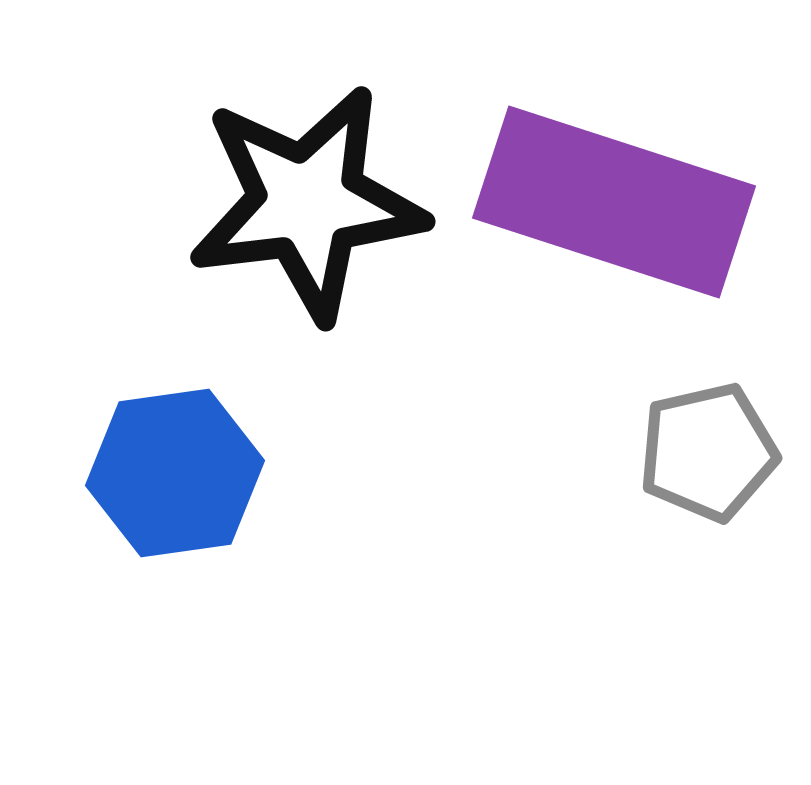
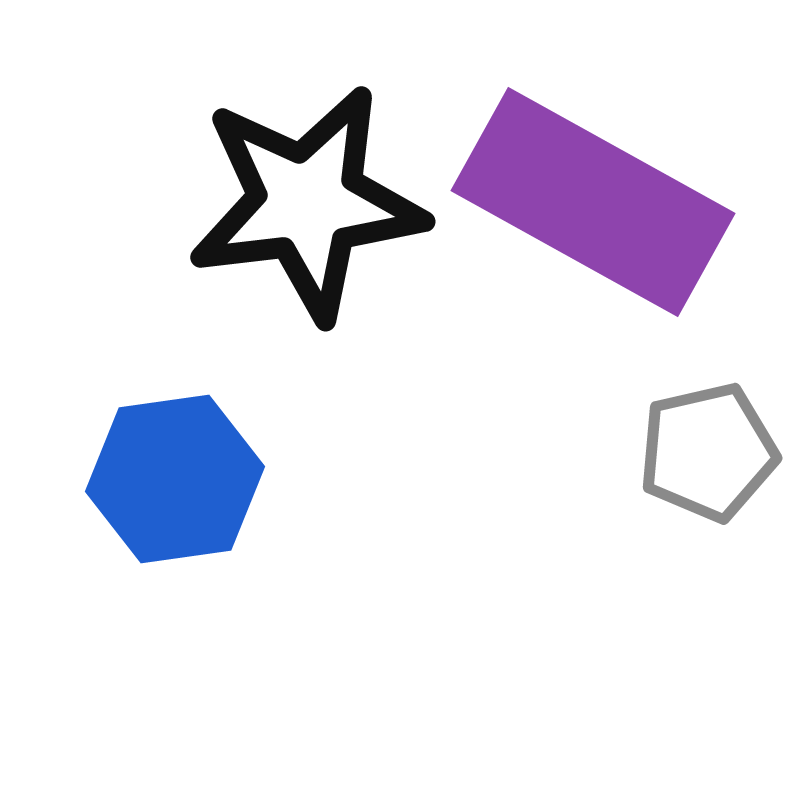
purple rectangle: moved 21 px left; rotated 11 degrees clockwise
blue hexagon: moved 6 px down
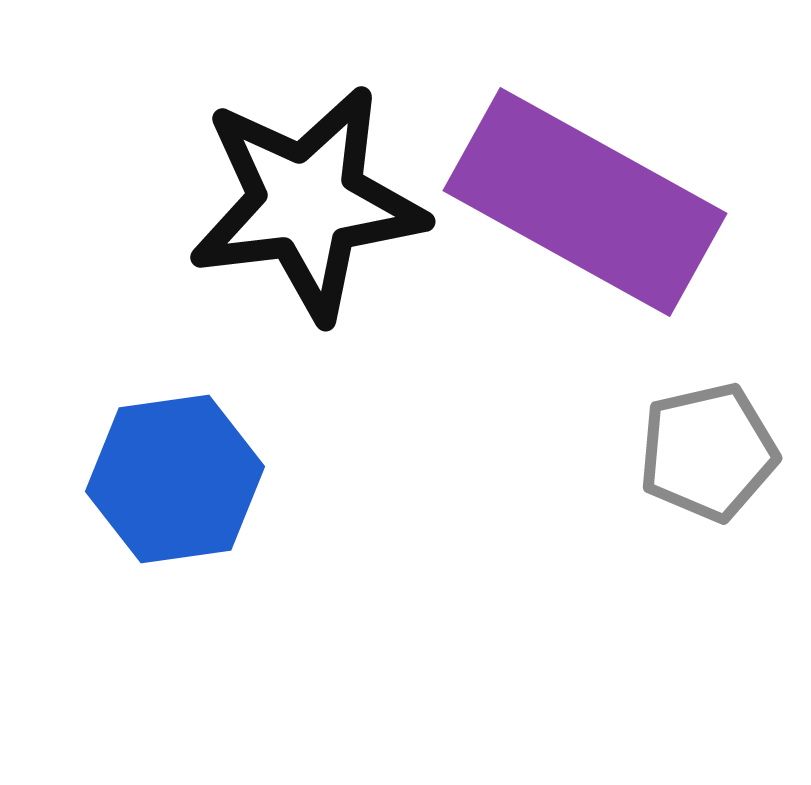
purple rectangle: moved 8 px left
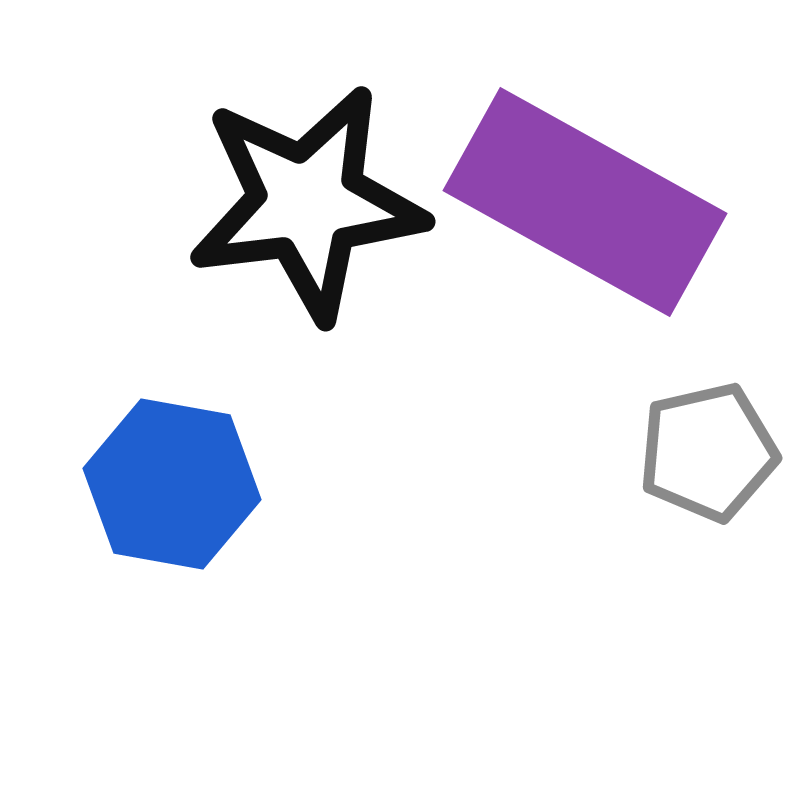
blue hexagon: moved 3 px left, 5 px down; rotated 18 degrees clockwise
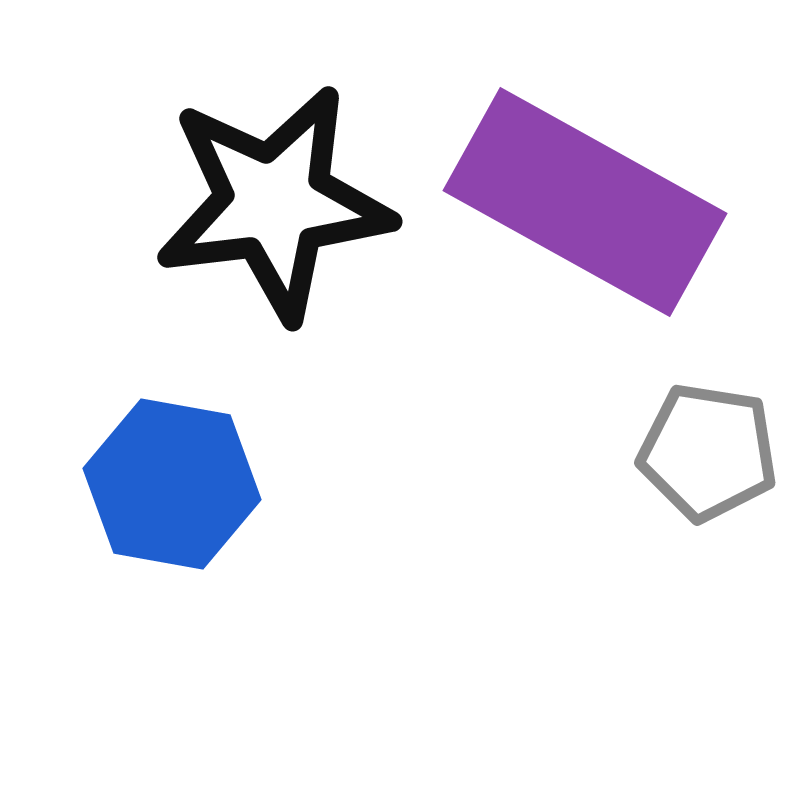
black star: moved 33 px left
gray pentagon: rotated 22 degrees clockwise
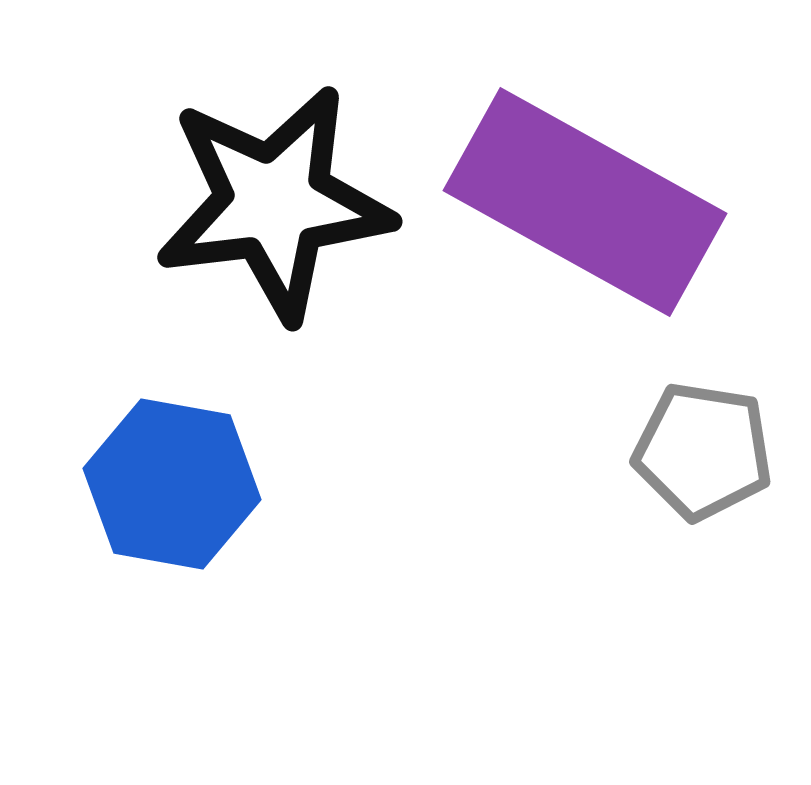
gray pentagon: moved 5 px left, 1 px up
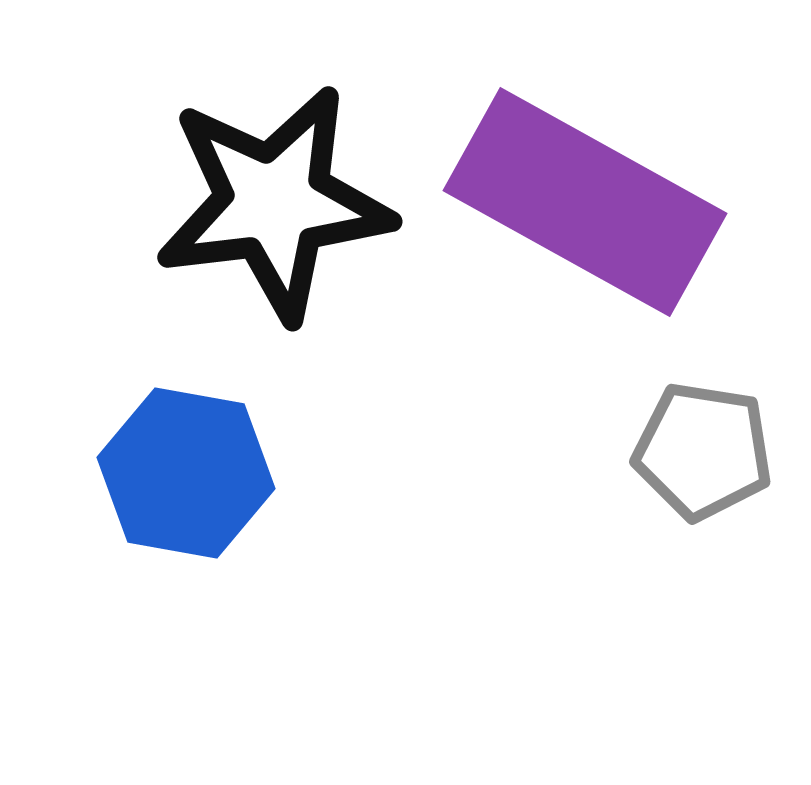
blue hexagon: moved 14 px right, 11 px up
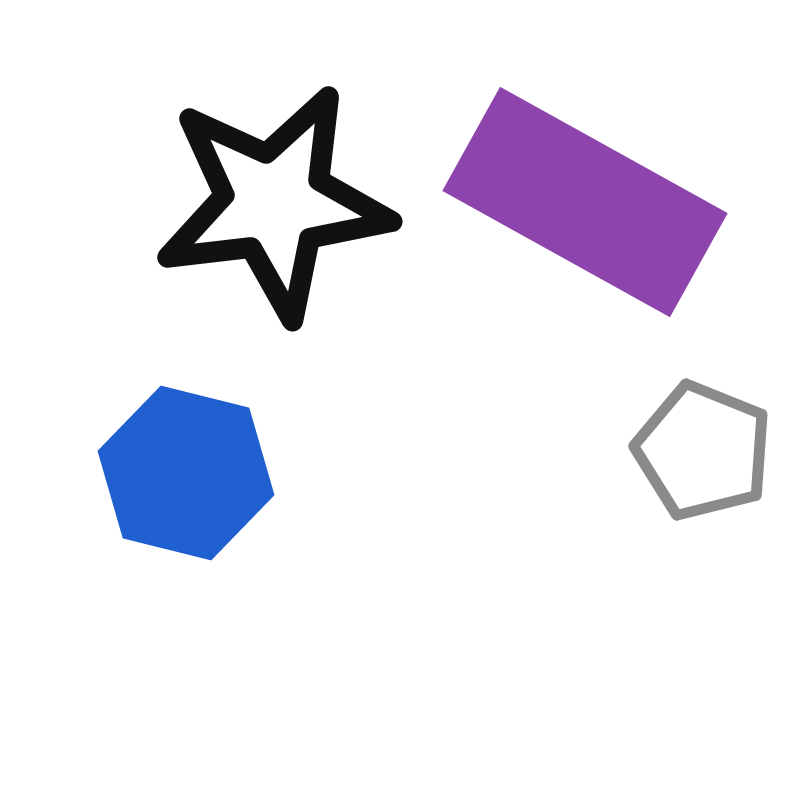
gray pentagon: rotated 13 degrees clockwise
blue hexagon: rotated 4 degrees clockwise
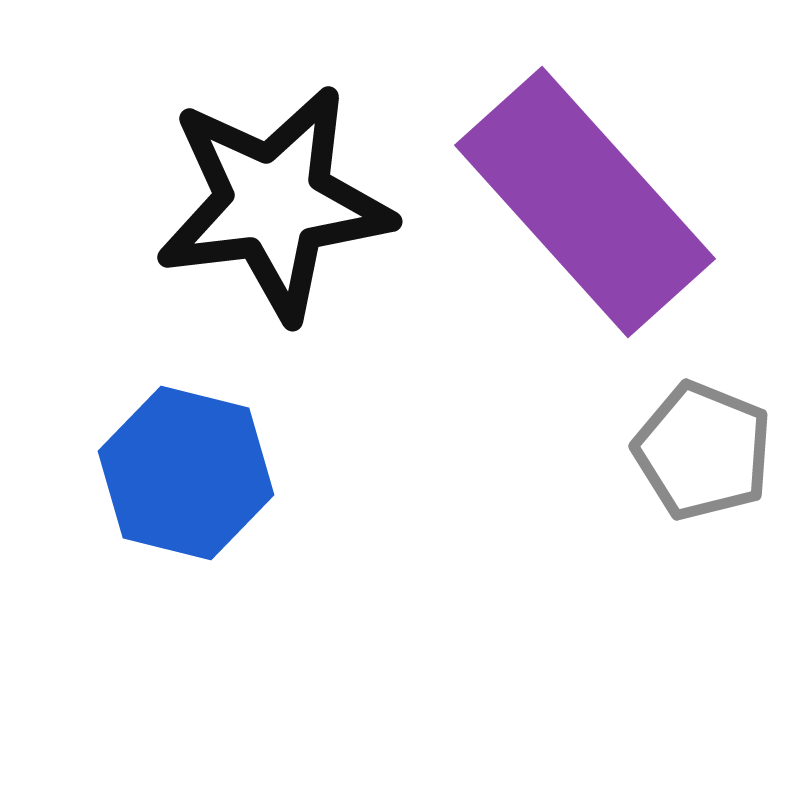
purple rectangle: rotated 19 degrees clockwise
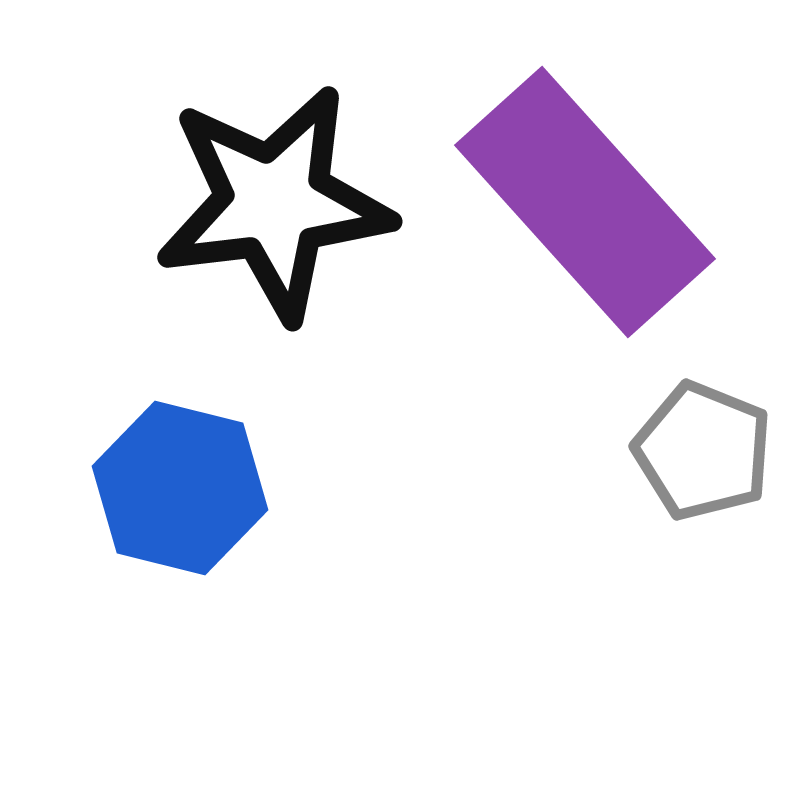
blue hexagon: moved 6 px left, 15 px down
